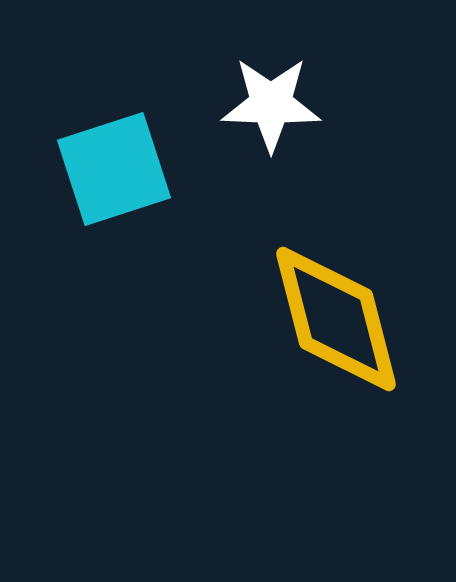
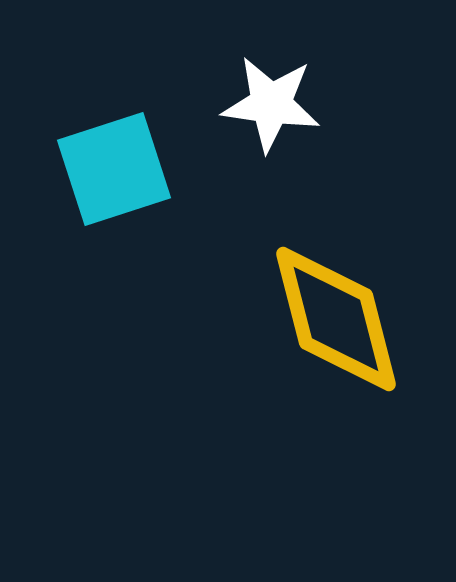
white star: rotated 6 degrees clockwise
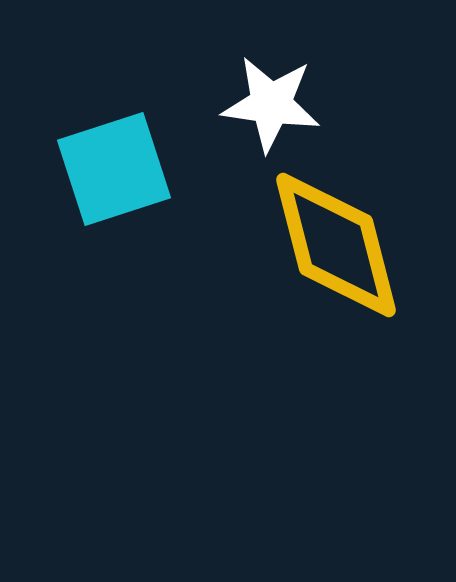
yellow diamond: moved 74 px up
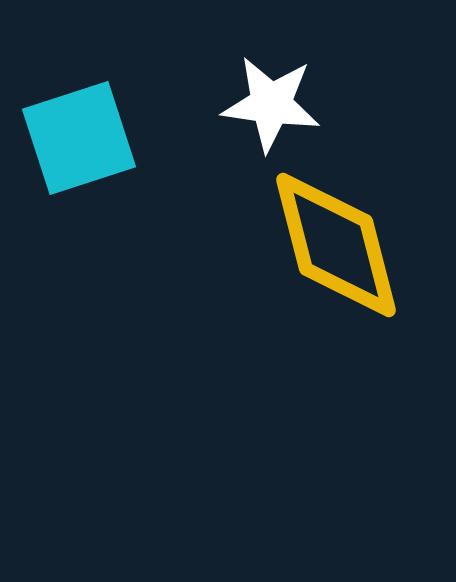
cyan square: moved 35 px left, 31 px up
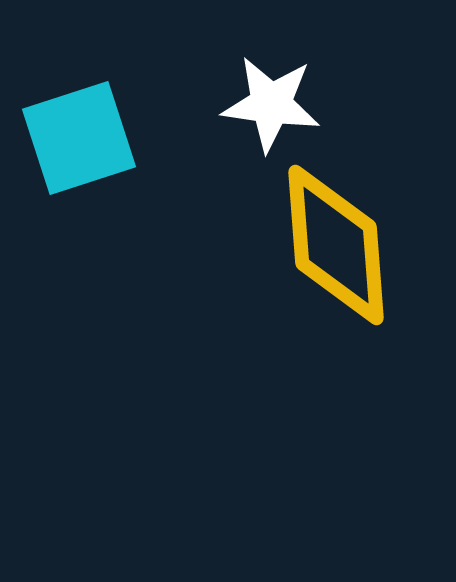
yellow diamond: rotated 10 degrees clockwise
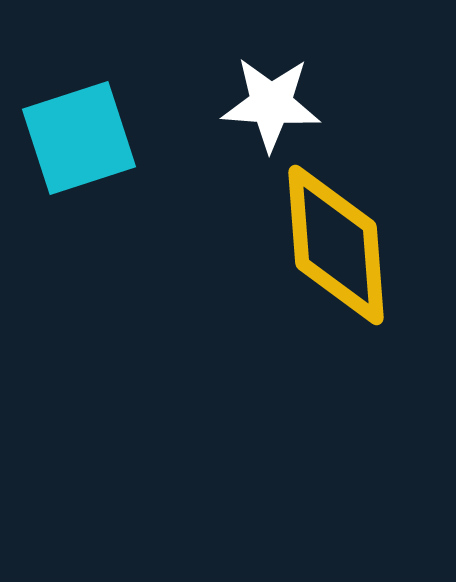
white star: rotated 4 degrees counterclockwise
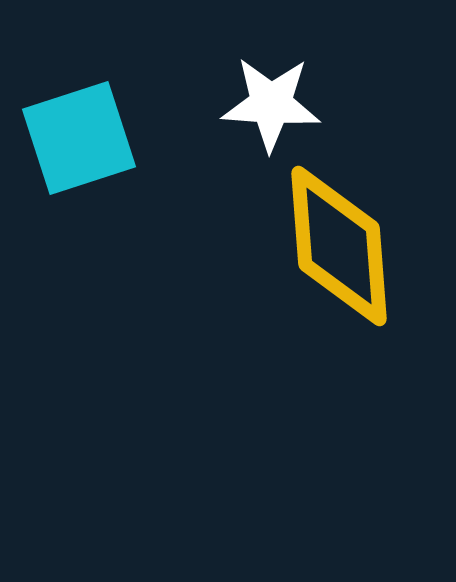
yellow diamond: moved 3 px right, 1 px down
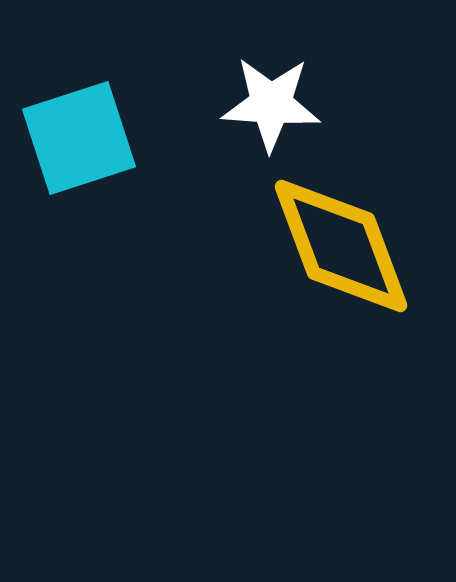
yellow diamond: moved 2 px right; rotated 16 degrees counterclockwise
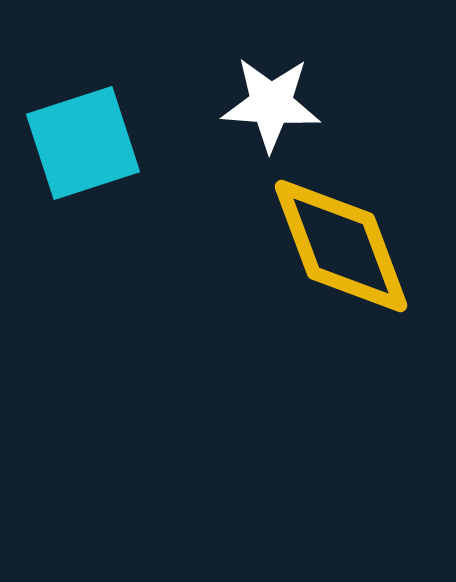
cyan square: moved 4 px right, 5 px down
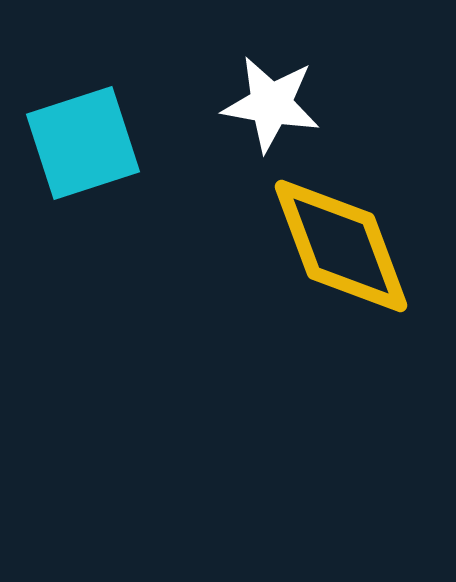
white star: rotated 6 degrees clockwise
